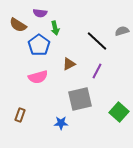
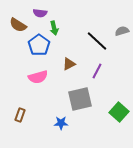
green arrow: moved 1 px left
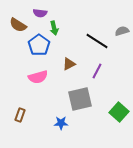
black line: rotated 10 degrees counterclockwise
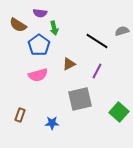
pink semicircle: moved 2 px up
blue star: moved 9 px left
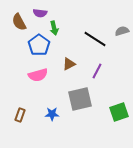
brown semicircle: moved 1 px right, 3 px up; rotated 30 degrees clockwise
black line: moved 2 px left, 2 px up
green square: rotated 30 degrees clockwise
blue star: moved 9 px up
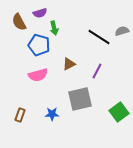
purple semicircle: rotated 24 degrees counterclockwise
black line: moved 4 px right, 2 px up
blue pentagon: rotated 20 degrees counterclockwise
green square: rotated 18 degrees counterclockwise
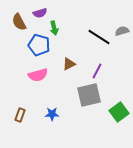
gray square: moved 9 px right, 4 px up
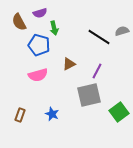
blue star: rotated 24 degrees clockwise
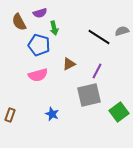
brown rectangle: moved 10 px left
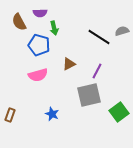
purple semicircle: rotated 16 degrees clockwise
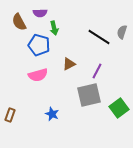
gray semicircle: moved 1 px down; rotated 56 degrees counterclockwise
green square: moved 4 px up
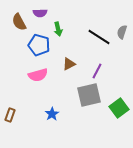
green arrow: moved 4 px right, 1 px down
blue star: rotated 16 degrees clockwise
